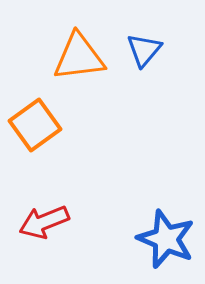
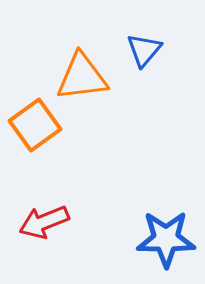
orange triangle: moved 3 px right, 20 px down
blue star: rotated 22 degrees counterclockwise
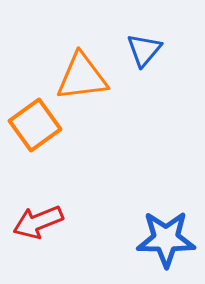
red arrow: moved 6 px left
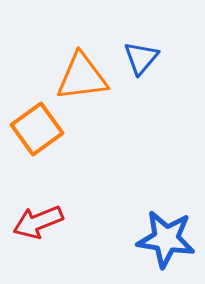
blue triangle: moved 3 px left, 8 px down
orange square: moved 2 px right, 4 px down
blue star: rotated 8 degrees clockwise
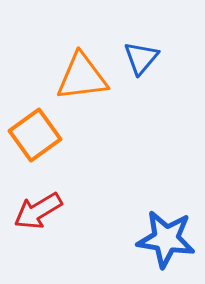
orange square: moved 2 px left, 6 px down
red arrow: moved 11 px up; rotated 9 degrees counterclockwise
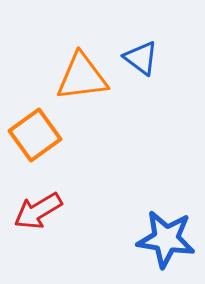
blue triangle: rotated 33 degrees counterclockwise
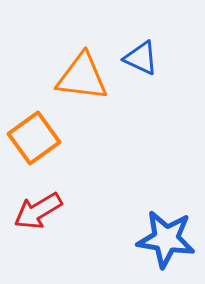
blue triangle: rotated 12 degrees counterclockwise
orange triangle: rotated 14 degrees clockwise
orange square: moved 1 px left, 3 px down
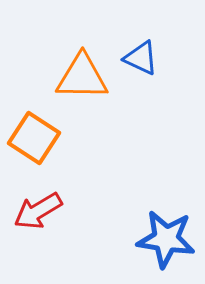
orange triangle: rotated 6 degrees counterclockwise
orange square: rotated 21 degrees counterclockwise
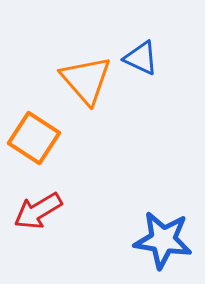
orange triangle: moved 4 px right, 3 px down; rotated 48 degrees clockwise
blue star: moved 3 px left, 1 px down
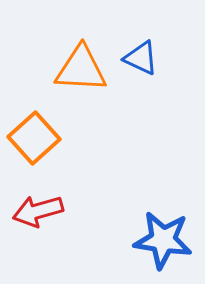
orange triangle: moved 5 px left, 11 px up; rotated 46 degrees counterclockwise
orange square: rotated 15 degrees clockwise
red arrow: rotated 15 degrees clockwise
